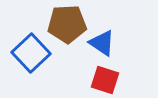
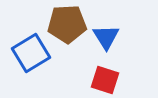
blue triangle: moved 4 px right, 6 px up; rotated 24 degrees clockwise
blue square: rotated 12 degrees clockwise
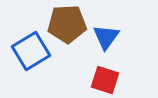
blue triangle: rotated 8 degrees clockwise
blue square: moved 2 px up
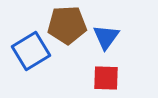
brown pentagon: moved 1 px down
red square: moved 1 px right, 2 px up; rotated 16 degrees counterclockwise
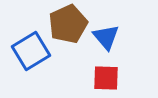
brown pentagon: moved 1 px right, 1 px up; rotated 21 degrees counterclockwise
blue triangle: rotated 16 degrees counterclockwise
